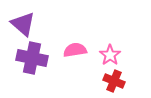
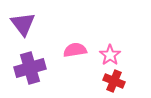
purple triangle: rotated 12 degrees clockwise
purple cross: moved 2 px left, 10 px down; rotated 28 degrees counterclockwise
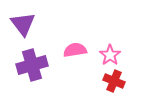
purple cross: moved 2 px right, 3 px up
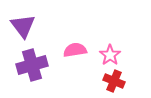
purple triangle: moved 2 px down
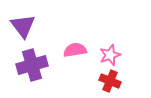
pink star: rotated 15 degrees clockwise
red cross: moved 4 px left
